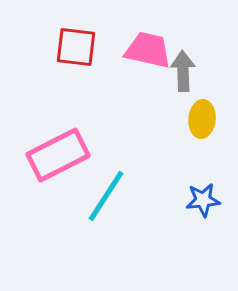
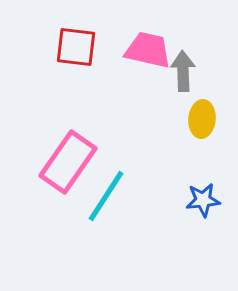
pink rectangle: moved 10 px right, 7 px down; rotated 28 degrees counterclockwise
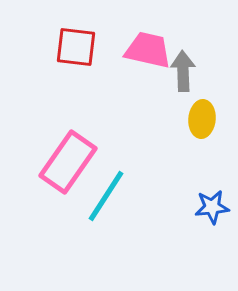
blue star: moved 9 px right, 7 px down
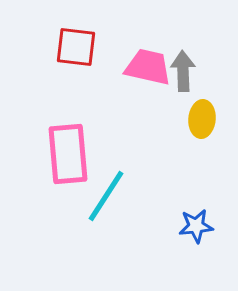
pink trapezoid: moved 17 px down
pink rectangle: moved 8 px up; rotated 40 degrees counterclockwise
blue star: moved 16 px left, 19 px down
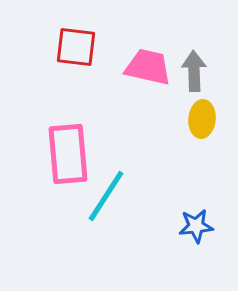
gray arrow: moved 11 px right
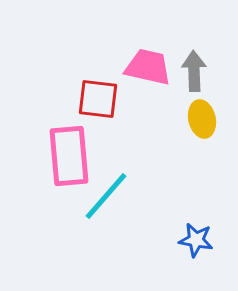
red square: moved 22 px right, 52 px down
yellow ellipse: rotated 18 degrees counterclockwise
pink rectangle: moved 1 px right, 2 px down
cyan line: rotated 8 degrees clockwise
blue star: moved 14 px down; rotated 16 degrees clockwise
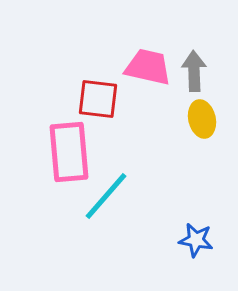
pink rectangle: moved 4 px up
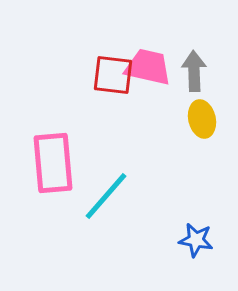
red square: moved 15 px right, 24 px up
pink rectangle: moved 16 px left, 11 px down
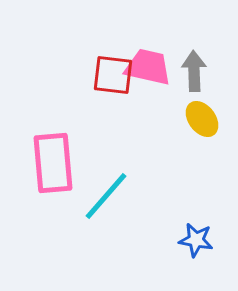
yellow ellipse: rotated 24 degrees counterclockwise
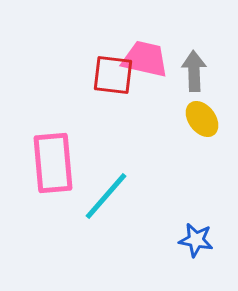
pink trapezoid: moved 3 px left, 8 px up
